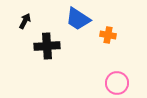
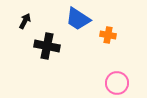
black cross: rotated 15 degrees clockwise
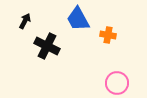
blue trapezoid: rotated 28 degrees clockwise
black cross: rotated 15 degrees clockwise
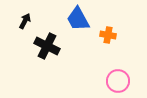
pink circle: moved 1 px right, 2 px up
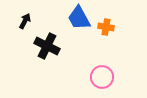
blue trapezoid: moved 1 px right, 1 px up
orange cross: moved 2 px left, 8 px up
pink circle: moved 16 px left, 4 px up
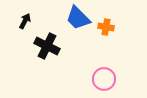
blue trapezoid: moved 1 px left; rotated 16 degrees counterclockwise
pink circle: moved 2 px right, 2 px down
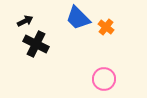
black arrow: rotated 35 degrees clockwise
orange cross: rotated 28 degrees clockwise
black cross: moved 11 px left, 2 px up
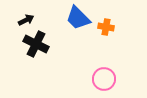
black arrow: moved 1 px right, 1 px up
orange cross: rotated 28 degrees counterclockwise
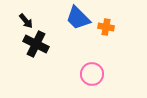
black arrow: moved 1 px down; rotated 77 degrees clockwise
pink circle: moved 12 px left, 5 px up
